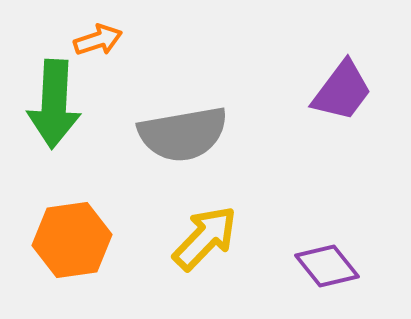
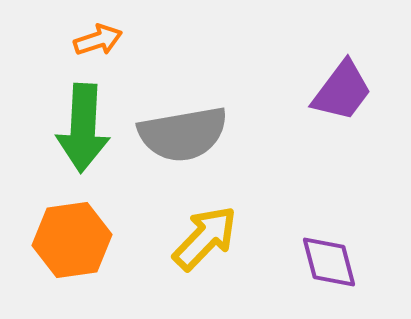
green arrow: moved 29 px right, 24 px down
purple diamond: moved 2 px right, 4 px up; rotated 24 degrees clockwise
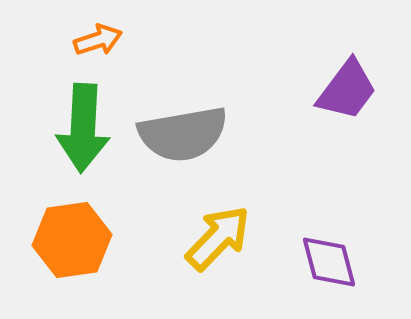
purple trapezoid: moved 5 px right, 1 px up
yellow arrow: moved 13 px right
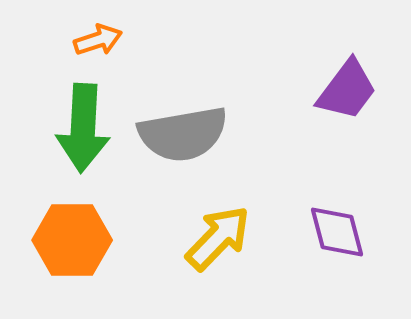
orange hexagon: rotated 8 degrees clockwise
purple diamond: moved 8 px right, 30 px up
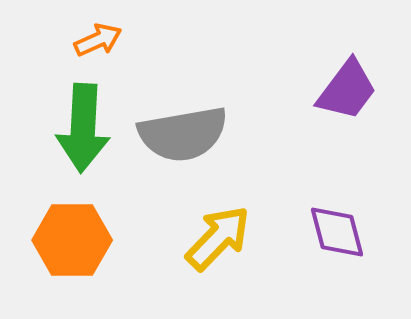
orange arrow: rotated 6 degrees counterclockwise
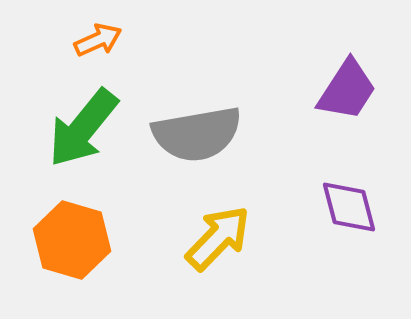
purple trapezoid: rotated 4 degrees counterclockwise
green arrow: rotated 36 degrees clockwise
gray semicircle: moved 14 px right
purple diamond: moved 12 px right, 25 px up
orange hexagon: rotated 16 degrees clockwise
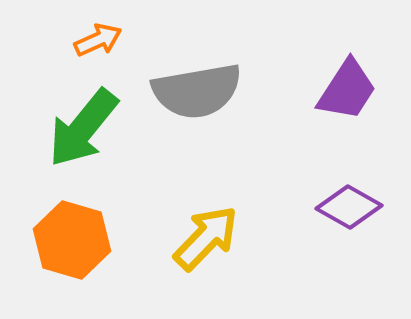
gray semicircle: moved 43 px up
purple diamond: rotated 46 degrees counterclockwise
yellow arrow: moved 12 px left
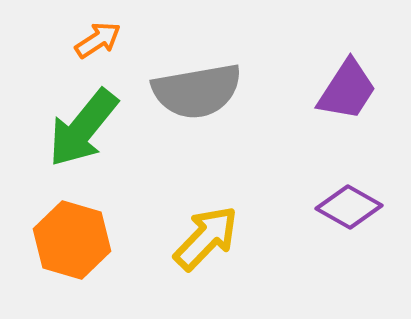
orange arrow: rotated 9 degrees counterclockwise
